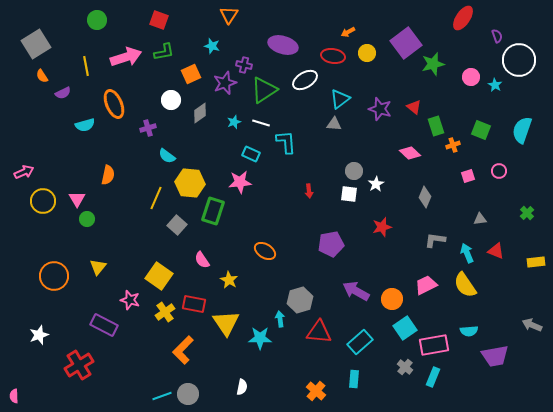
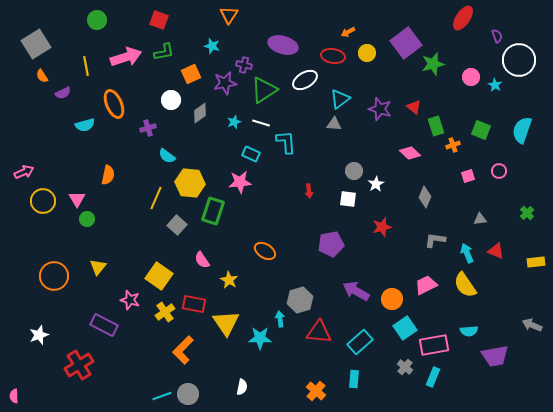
purple star at (225, 83): rotated 10 degrees clockwise
white square at (349, 194): moved 1 px left, 5 px down
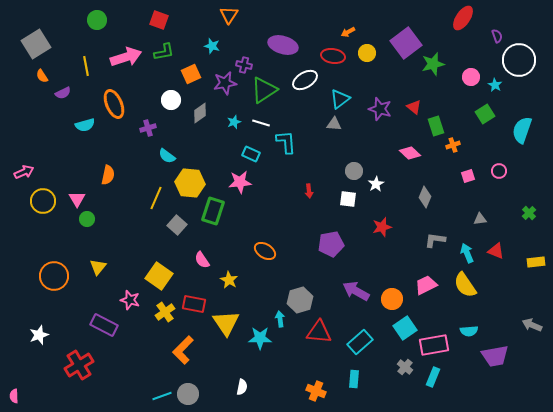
green square at (481, 130): moved 4 px right, 16 px up; rotated 36 degrees clockwise
green cross at (527, 213): moved 2 px right
orange cross at (316, 391): rotated 18 degrees counterclockwise
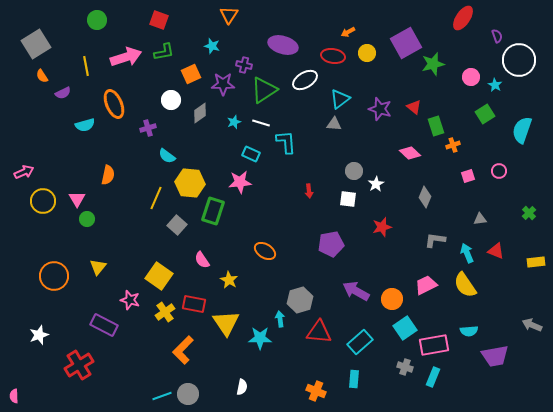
purple square at (406, 43): rotated 8 degrees clockwise
purple star at (225, 83): moved 2 px left, 1 px down; rotated 10 degrees clockwise
gray cross at (405, 367): rotated 21 degrees counterclockwise
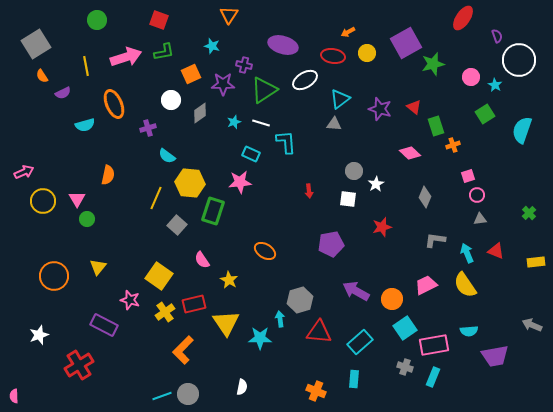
pink circle at (499, 171): moved 22 px left, 24 px down
red rectangle at (194, 304): rotated 25 degrees counterclockwise
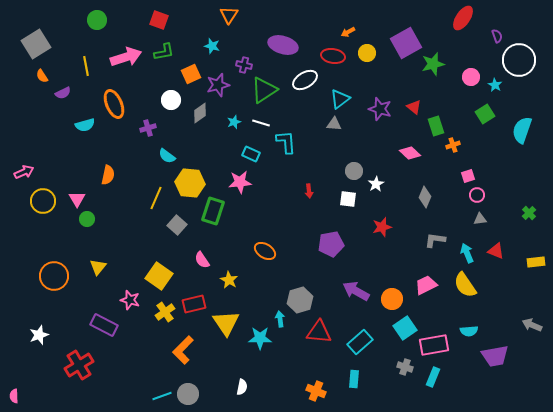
purple star at (223, 84): moved 5 px left, 1 px down; rotated 15 degrees counterclockwise
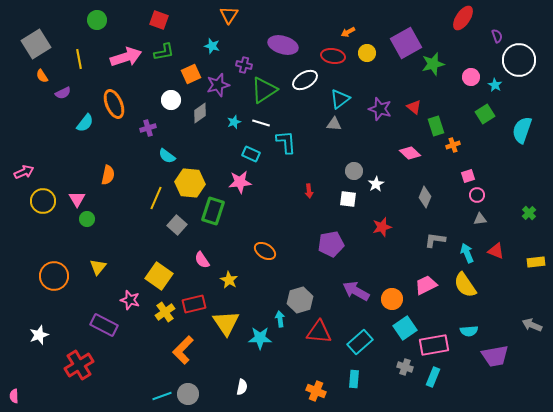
yellow line at (86, 66): moved 7 px left, 7 px up
cyan semicircle at (85, 125): moved 2 px up; rotated 36 degrees counterclockwise
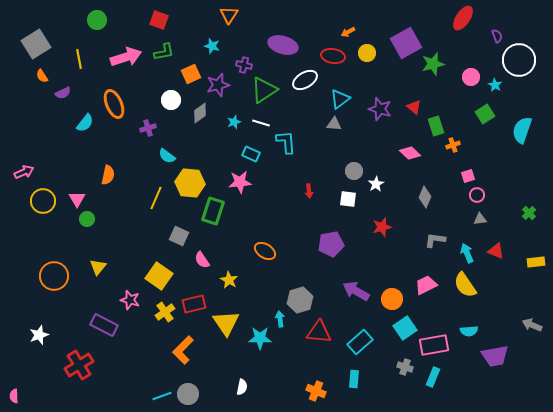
gray square at (177, 225): moved 2 px right, 11 px down; rotated 18 degrees counterclockwise
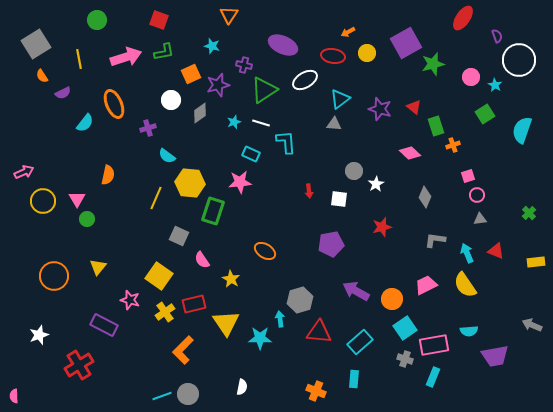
purple ellipse at (283, 45): rotated 8 degrees clockwise
white square at (348, 199): moved 9 px left
yellow star at (229, 280): moved 2 px right, 1 px up
gray cross at (405, 367): moved 8 px up
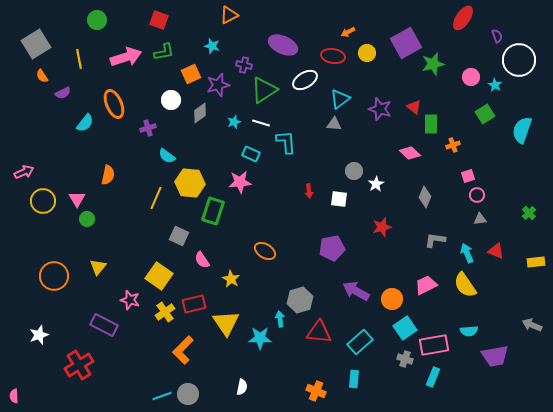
orange triangle at (229, 15): rotated 30 degrees clockwise
green rectangle at (436, 126): moved 5 px left, 2 px up; rotated 18 degrees clockwise
purple pentagon at (331, 244): moved 1 px right, 4 px down
